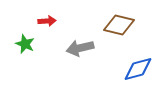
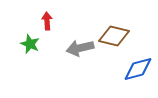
red arrow: rotated 90 degrees counterclockwise
brown diamond: moved 5 px left, 11 px down
green star: moved 5 px right
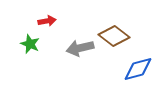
red arrow: rotated 84 degrees clockwise
brown diamond: rotated 24 degrees clockwise
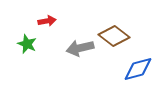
green star: moved 3 px left
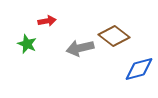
blue diamond: moved 1 px right
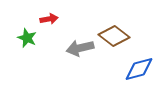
red arrow: moved 2 px right, 2 px up
green star: moved 6 px up
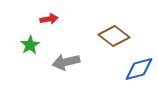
green star: moved 3 px right, 7 px down; rotated 18 degrees clockwise
gray arrow: moved 14 px left, 14 px down
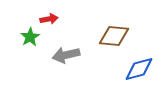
brown diamond: rotated 32 degrees counterclockwise
green star: moved 8 px up
gray arrow: moved 7 px up
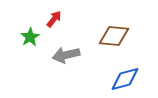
red arrow: moved 5 px right; rotated 42 degrees counterclockwise
blue diamond: moved 14 px left, 10 px down
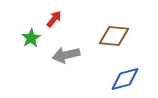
green star: moved 1 px right, 1 px down
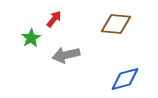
brown diamond: moved 2 px right, 12 px up
